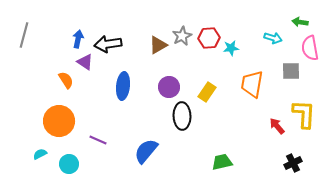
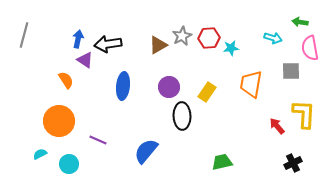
purple triangle: moved 2 px up
orange trapezoid: moved 1 px left
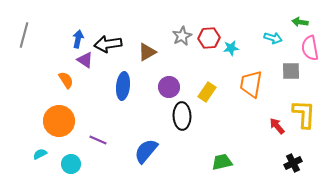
brown triangle: moved 11 px left, 7 px down
cyan circle: moved 2 px right
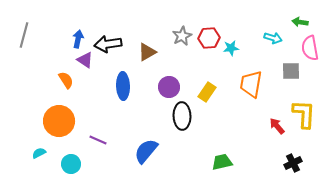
blue ellipse: rotated 8 degrees counterclockwise
cyan semicircle: moved 1 px left, 1 px up
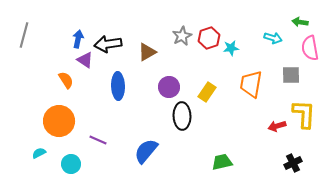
red hexagon: rotated 15 degrees counterclockwise
gray square: moved 4 px down
blue ellipse: moved 5 px left
red arrow: rotated 66 degrees counterclockwise
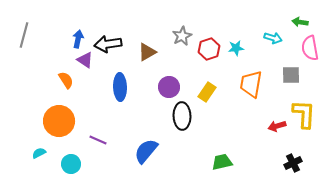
red hexagon: moved 11 px down
cyan star: moved 5 px right
blue ellipse: moved 2 px right, 1 px down
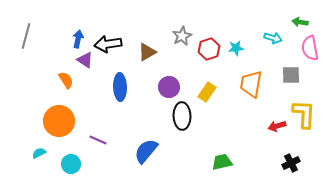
gray line: moved 2 px right, 1 px down
black cross: moved 2 px left
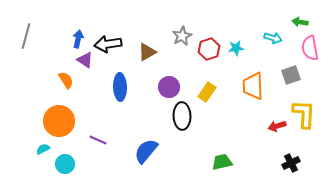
gray square: rotated 18 degrees counterclockwise
orange trapezoid: moved 2 px right, 2 px down; rotated 12 degrees counterclockwise
cyan semicircle: moved 4 px right, 4 px up
cyan circle: moved 6 px left
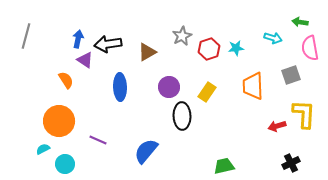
green trapezoid: moved 2 px right, 4 px down
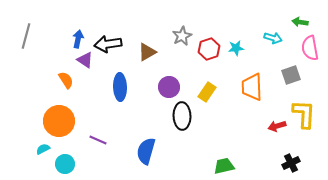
orange trapezoid: moved 1 px left, 1 px down
blue semicircle: rotated 24 degrees counterclockwise
